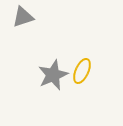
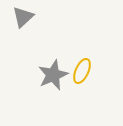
gray triangle: rotated 25 degrees counterclockwise
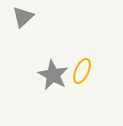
gray star: rotated 20 degrees counterclockwise
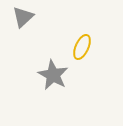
yellow ellipse: moved 24 px up
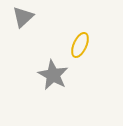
yellow ellipse: moved 2 px left, 2 px up
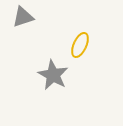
gray triangle: rotated 25 degrees clockwise
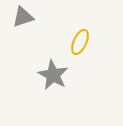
yellow ellipse: moved 3 px up
